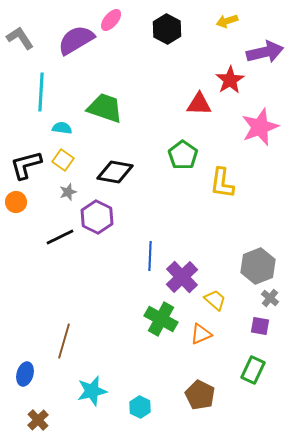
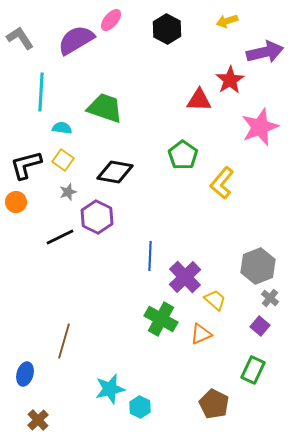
red triangle: moved 4 px up
yellow L-shape: rotated 32 degrees clockwise
purple cross: moved 3 px right
purple square: rotated 30 degrees clockwise
cyan star: moved 18 px right, 2 px up
brown pentagon: moved 14 px right, 9 px down
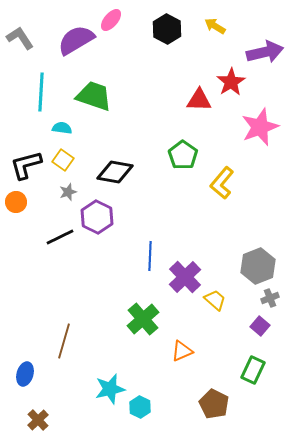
yellow arrow: moved 12 px left, 5 px down; rotated 50 degrees clockwise
red star: moved 1 px right, 2 px down
green trapezoid: moved 11 px left, 12 px up
gray cross: rotated 30 degrees clockwise
green cross: moved 18 px left; rotated 20 degrees clockwise
orange triangle: moved 19 px left, 17 px down
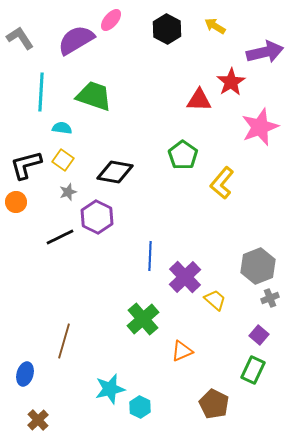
purple square: moved 1 px left, 9 px down
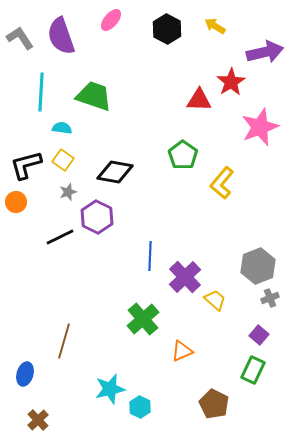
purple semicircle: moved 15 px left, 4 px up; rotated 78 degrees counterclockwise
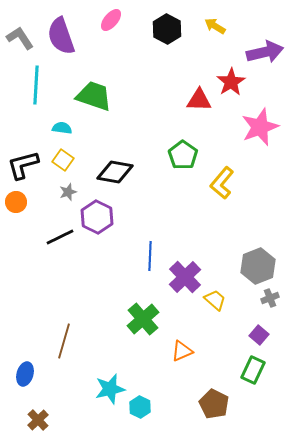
cyan line: moved 5 px left, 7 px up
black L-shape: moved 3 px left
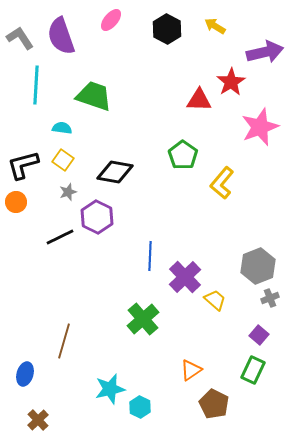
orange triangle: moved 9 px right, 19 px down; rotated 10 degrees counterclockwise
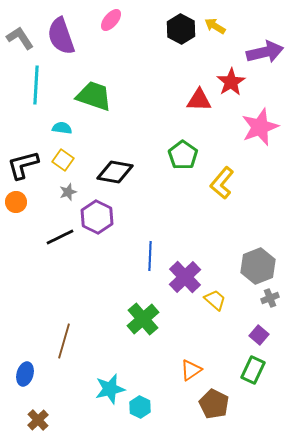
black hexagon: moved 14 px right
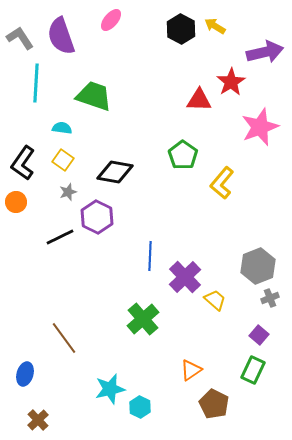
cyan line: moved 2 px up
black L-shape: moved 2 px up; rotated 40 degrees counterclockwise
brown line: moved 3 px up; rotated 52 degrees counterclockwise
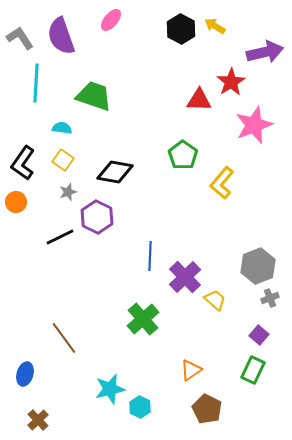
pink star: moved 6 px left, 2 px up
brown pentagon: moved 7 px left, 5 px down
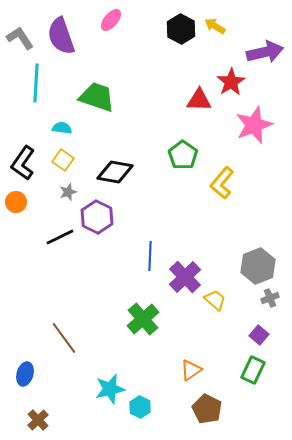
green trapezoid: moved 3 px right, 1 px down
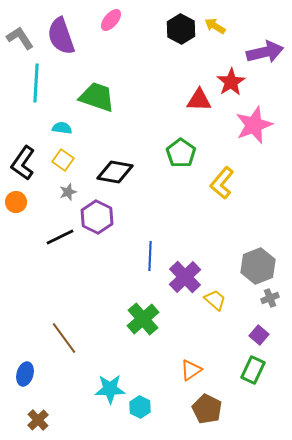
green pentagon: moved 2 px left, 2 px up
cyan star: rotated 12 degrees clockwise
